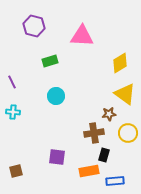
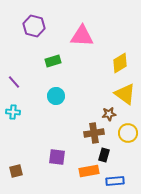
green rectangle: moved 3 px right
purple line: moved 2 px right; rotated 16 degrees counterclockwise
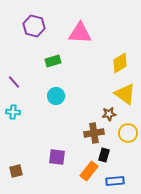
pink triangle: moved 2 px left, 3 px up
orange rectangle: rotated 42 degrees counterclockwise
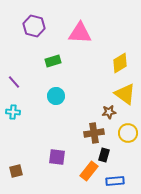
brown star: moved 2 px up
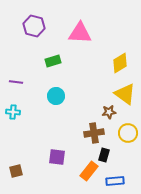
purple line: moved 2 px right; rotated 40 degrees counterclockwise
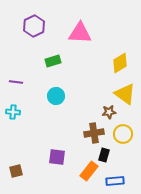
purple hexagon: rotated 20 degrees clockwise
yellow circle: moved 5 px left, 1 px down
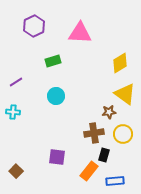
purple line: rotated 40 degrees counterclockwise
brown square: rotated 32 degrees counterclockwise
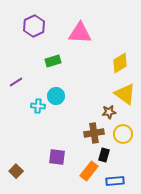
cyan cross: moved 25 px right, 6 px up
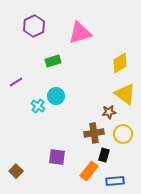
pink triangle: rotated 20 degrees counterclockwise
cyan cross: rotated 32 degrees clockwise
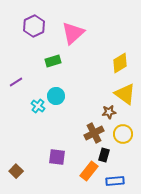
pink triangle: moved 7 px left; rotated 25 degrees counterclockwise
brown cross: rotated 18 degrees counterclockwise
